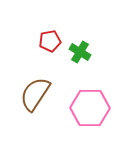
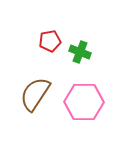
green cross: rotated 10 degrees counterclockwise
pink hexagon: moved 6 px left, 6 px up
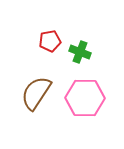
brown semicircle: moved 1 px right, 1 px up
pink hexagon: moved 1 px right, 4 px up
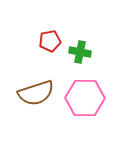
green cross: rotated 10 degrees counterclockwise
brown semicircle: rotated 141 degrees counterclockwise
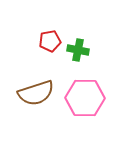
green cross: moved 2 px left, 2 px up
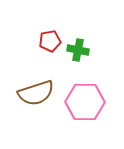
pink hexagon: moved 4 px down
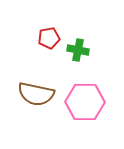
red pentagon: moved 1 px left, 3 px up
brown semicircle: moved 1 px down; rotated 30 degrees clockwise
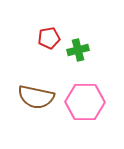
green cross: rotated 25 degrees counterclockwise
brown semicircle: moved 3 px down
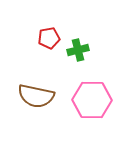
brown semicircle: moved 1 px up
pink hexagon: moved 7 px right, 2 px up
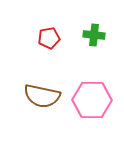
green cross: moved 16 px right, 15 px up; rotated 20 degrees clockwise
brown semicircle: moved 6 px right
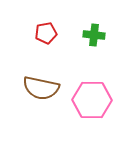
red pentagon: moved 3 px left, 5 px up
brown semicircle: moved 1 px left, 8 px up
